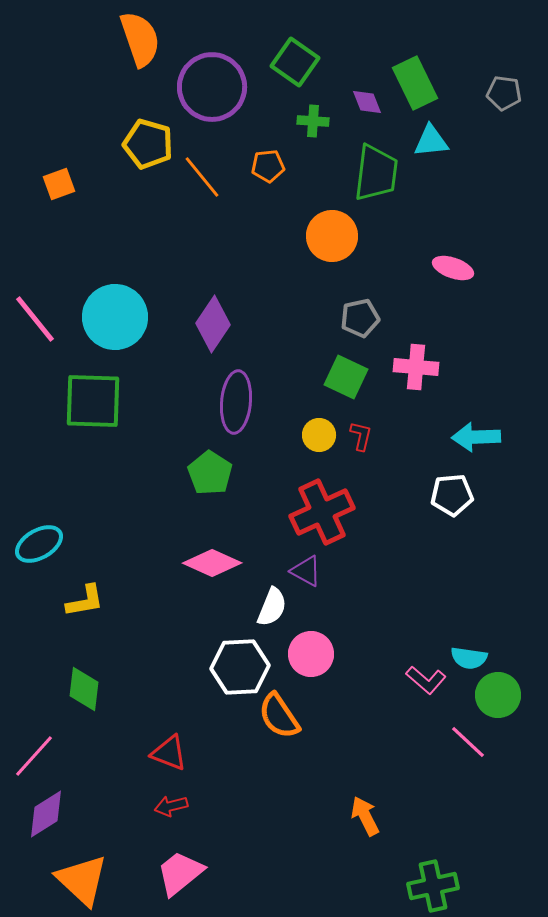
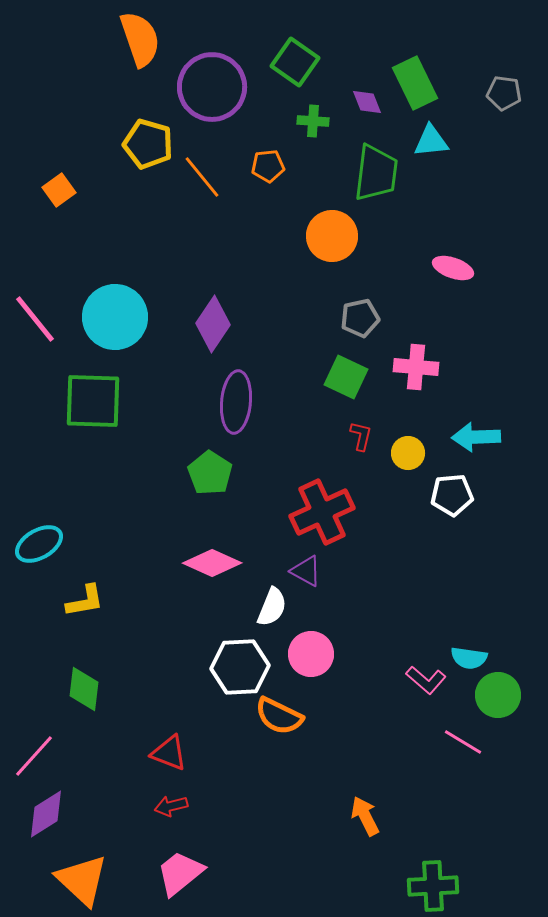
orange square at (59, 184): moved 6 px down; rotated 16 degrees counterclockwise
yellow circle at (319, 435): moved 89 px right, 18 px down
orange semicircle at (279, 716): rotated 30 degrees counterclockwise
pink line at (468, 742): moved 5 px left; rotated 12 degrees counterclockwise
green cross at (433, 886): rotated 9 degrees clockwise
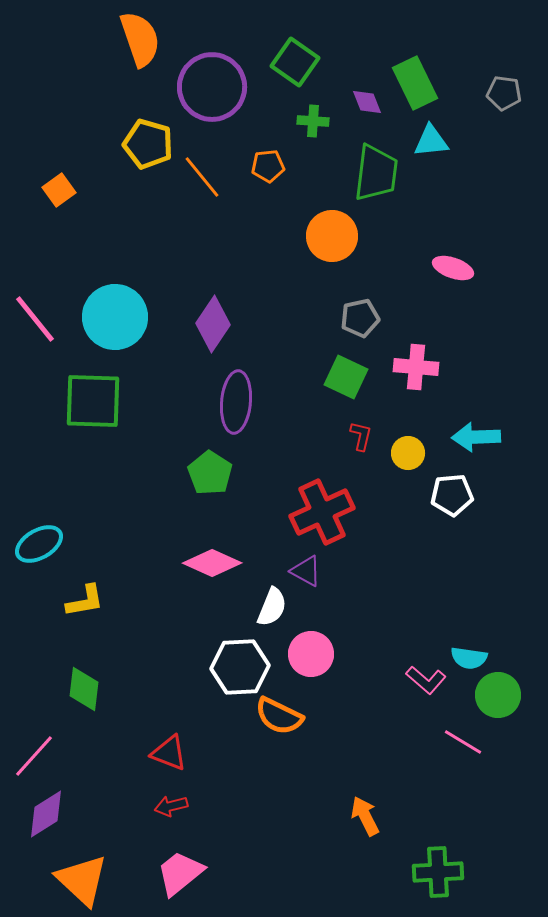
green cross at (433, 886): moved 5 px right, 14 px up
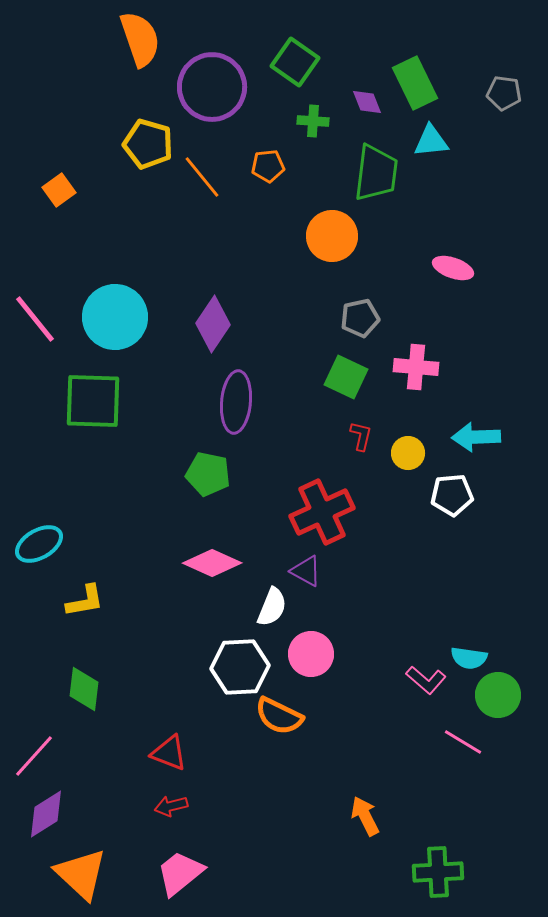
green pentagon at (210, 473): moved 2 px left, 1 px down; rotated 21 degrees counterclockwise
orange triangle at (82, 880): moved 1 px left, 6 px up
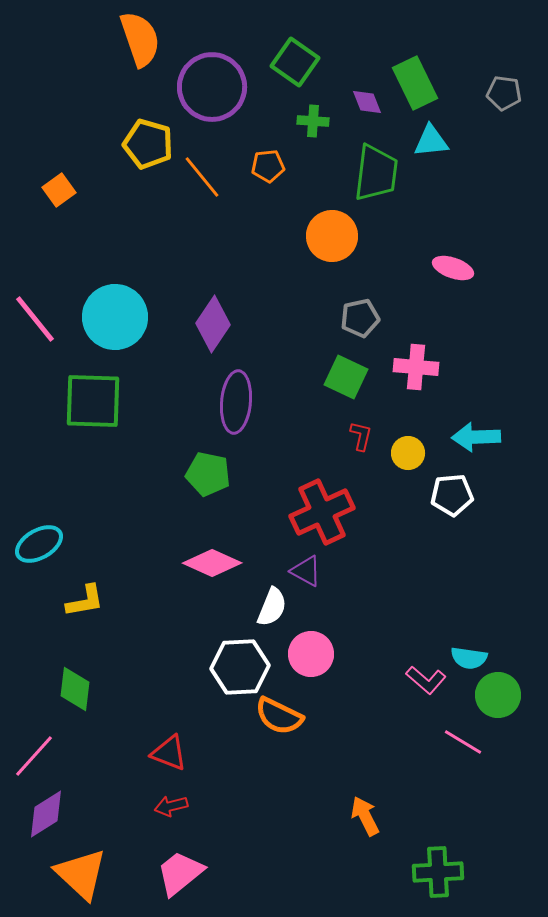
green diamond at (84, 689): moved 9 px left
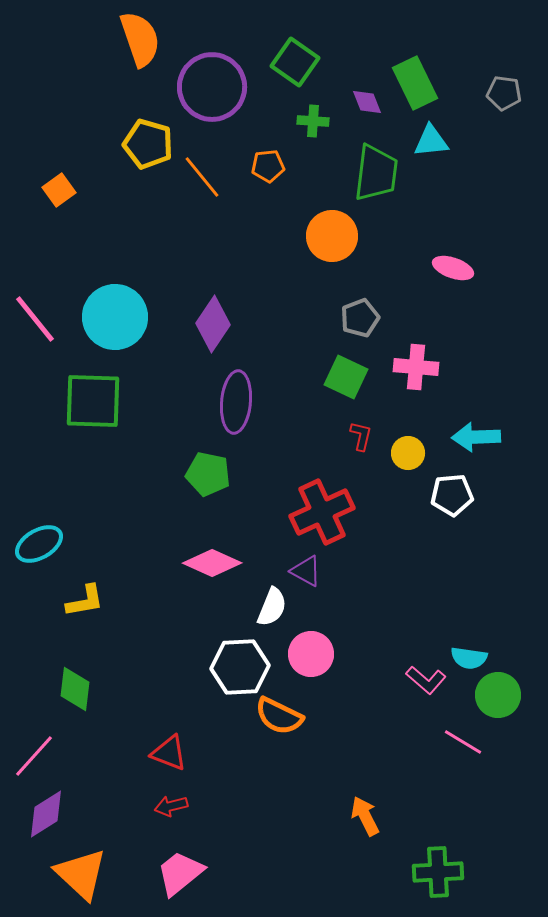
gray pentagon at (360, 318): rotated 9 degrees counterclockwise
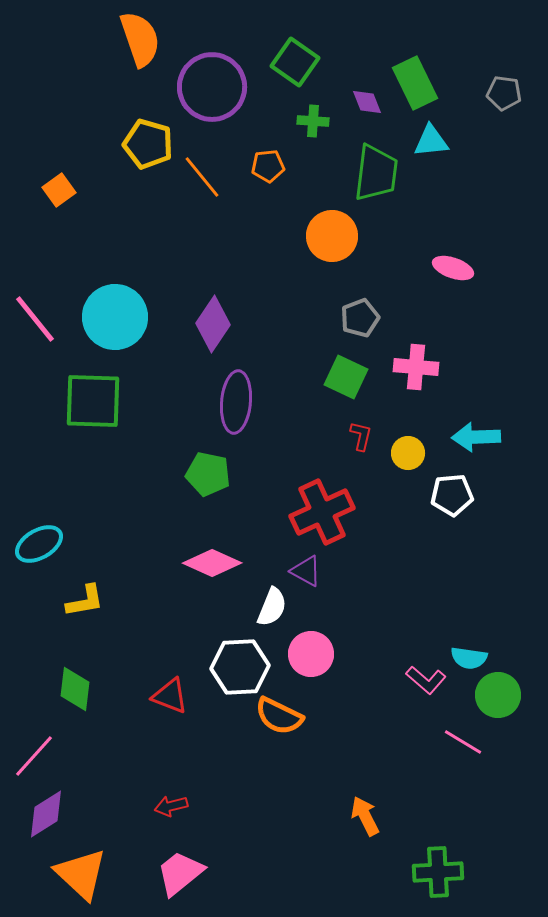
red triangle at (169, 753): moved 1 px right, 57 px up
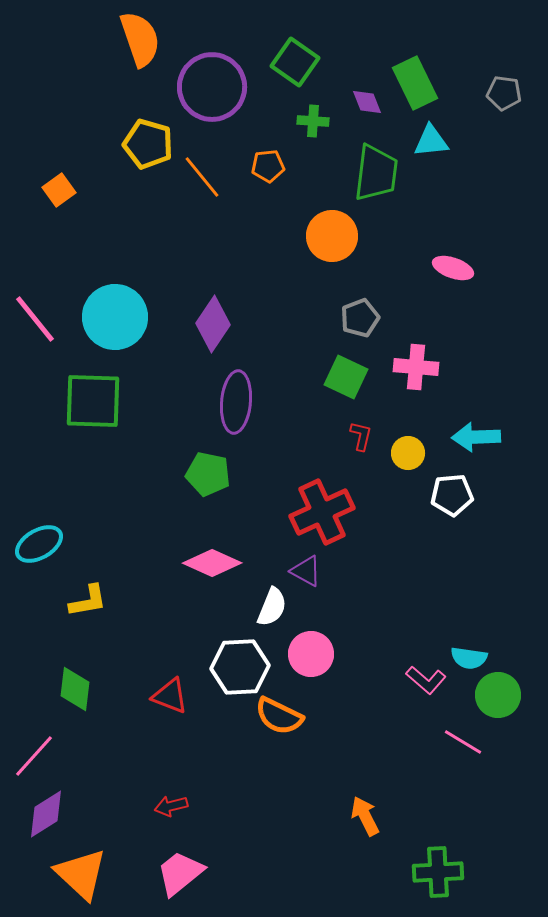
yellow L-shape at (85, 601): moved 3 px right
